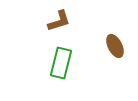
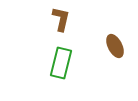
brown L-shape: moved 2 px right, 2 px up; rotated 60 degrees counterclockwise
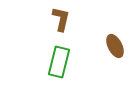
green rectangle: moved 2 px left, 1 px up
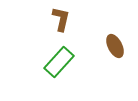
green rectangle: rotated 28 degrees clockwise
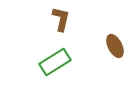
green rectangle: moved 4 px left; rotated 16 degrees clockwise
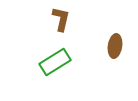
brown ellipse: rotated 35 degrees clockwise
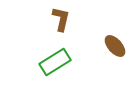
brown ellipse: rotated 50 degrees counterclockwise
